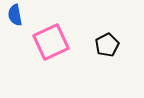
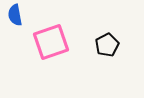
pink square: rotated 6 degrees clockwise
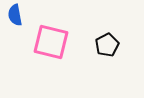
pink square: rotated 33 degrees clockwise
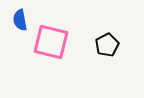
blue semicircle: moved 5 px right, 5 px down
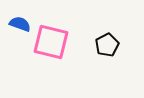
blue semicircle: moved 4 px down; rotated 120 degrees clockwise
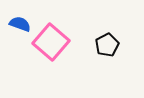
pink square: rotated 27 degrees clockwise
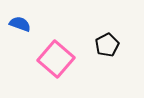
pink square: moved 5 px right, 17 px down
